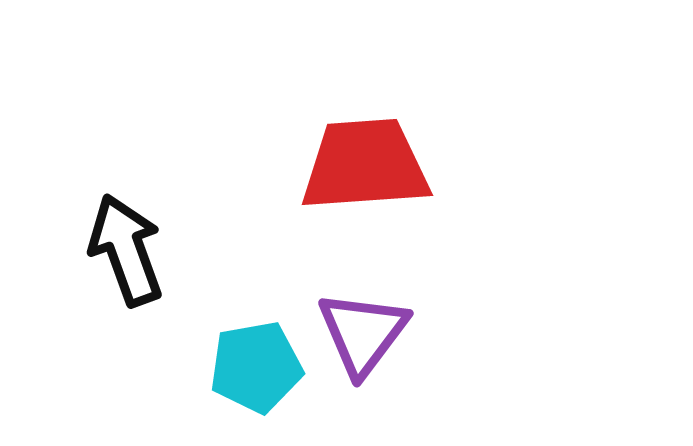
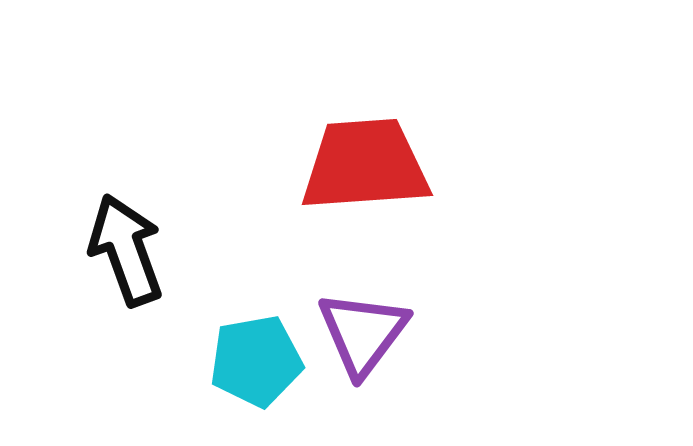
cyan pentagon: moved 6 px up
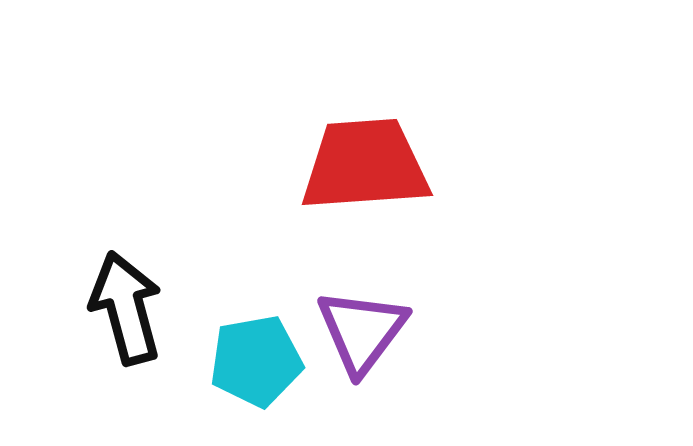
black arrow: moved 58 px down; rotated 5 degrees clockwise
purple triangle: moved 1 px left, 2 px up
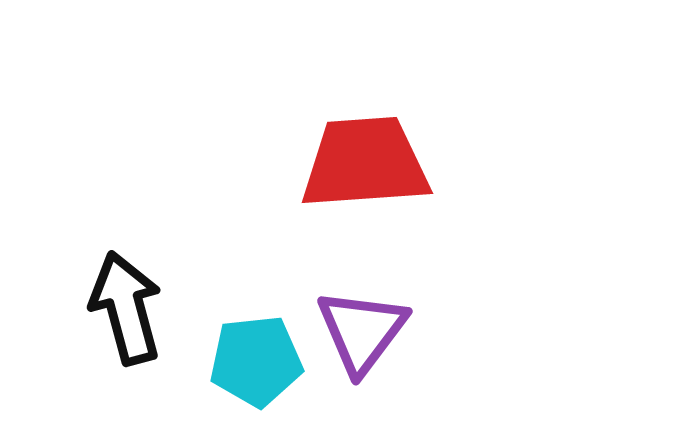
red trapezoid: moved 2 px up
cyan pentagon: rotated 4 degrees clockwise
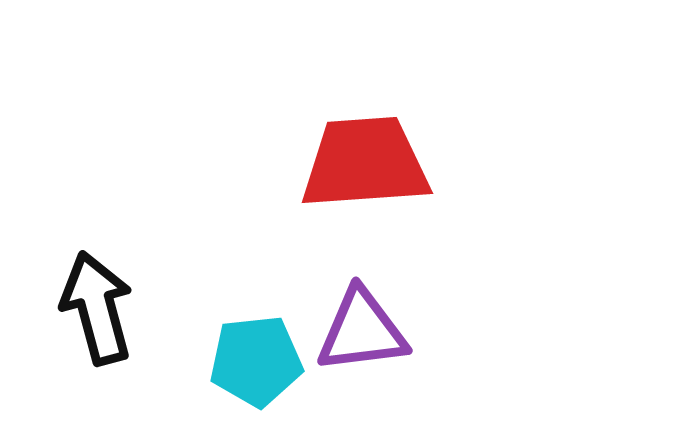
black arrow: moved 29 px left
purple triangle: rotated 46 degrees clockwise
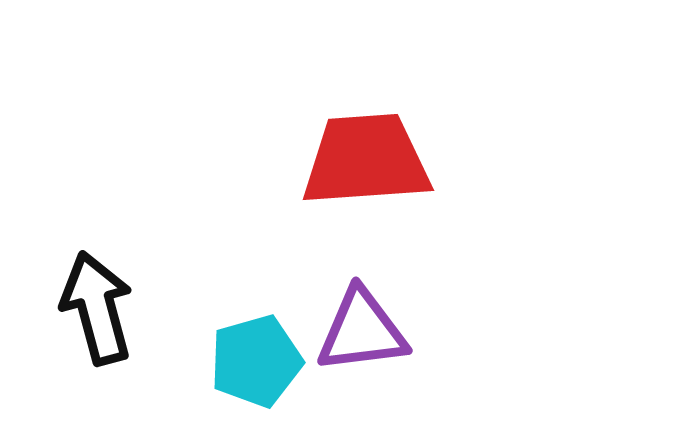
red trapezoid: moved 1 px right, 3 px up
cyan pentagon: rotated 10 degrees counterclockwise
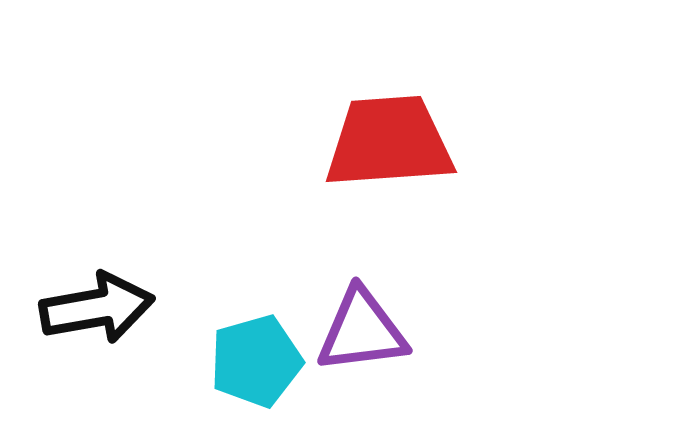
red trapezoid: moved 23 px right, 18 px up
black arrow: rotated 95 degrees clockwise
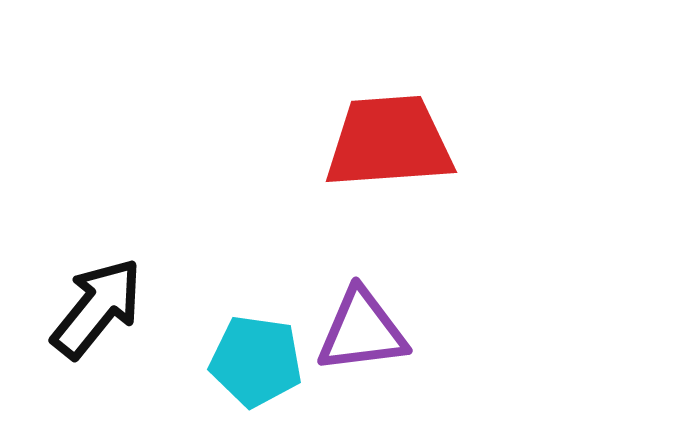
black arrow: rotated 41 degrees counterclockwise
cyan pentagon: rotated 24 degrees clockwise
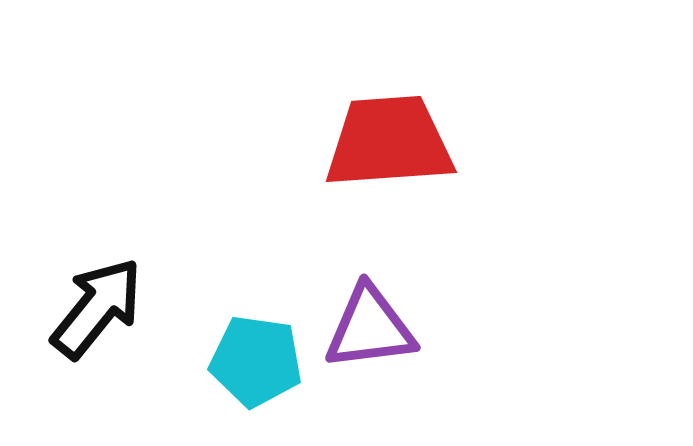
purple triangle: moved 8 px right, 3 px up
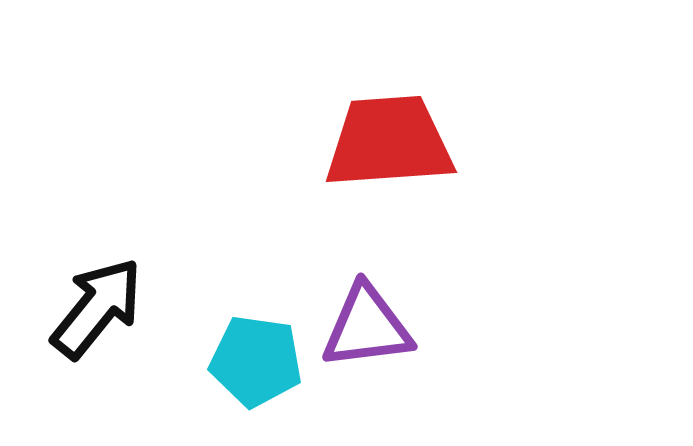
purple triangle: moved 3 px left, 1 px up
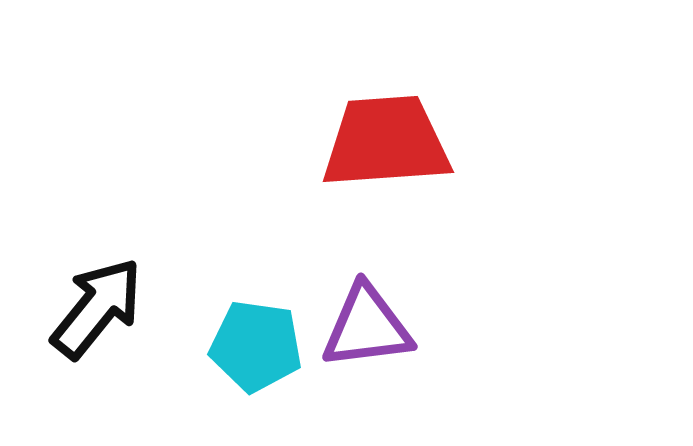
red trapezoid: moved 3 px left
cyan pentagon: moved 15 px up
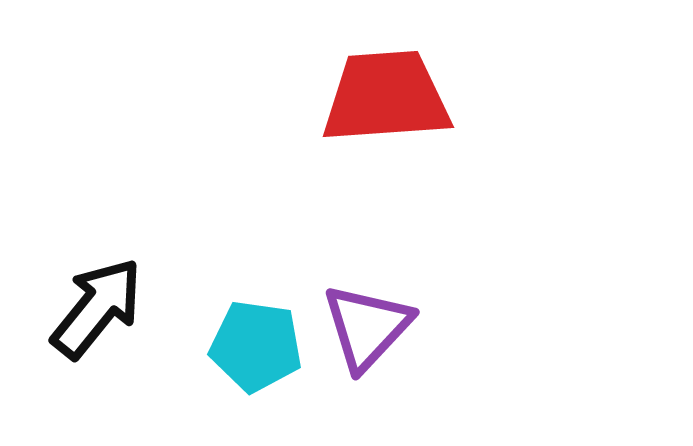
red trapezoid: moved 45 px up
purple triangle: rotated 40 degrees counterclockwise
